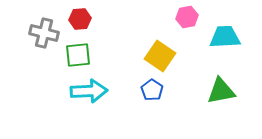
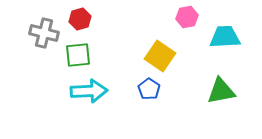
red hexagon: rotated 10 degrees counterclockwise
blue pentagon: moved 3 px left, 1 px up
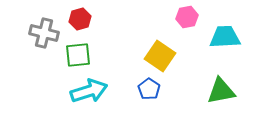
cyan arrow: rotated 15 degrees counterclockwise
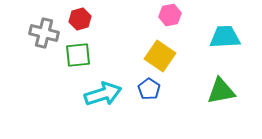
pink hexagon: moved 17 px left, 2 px up
cyan arrow: moved 14 px right, 3 px down
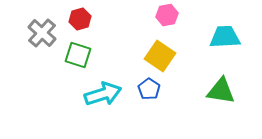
pink hexagon: moved 3 px left
gray cross: moved 2 px left; rotated 28 degrees clockwise
green square: rotated 24 degrees clockwise
green triangle: rotated 20 degrees clockwise
